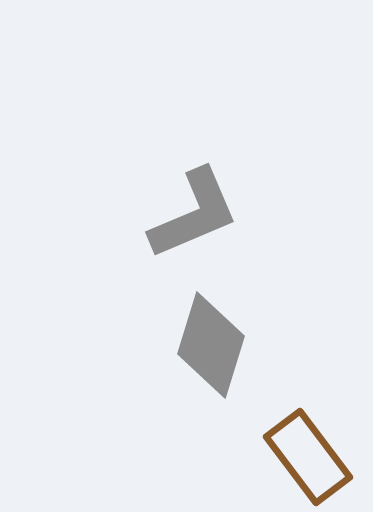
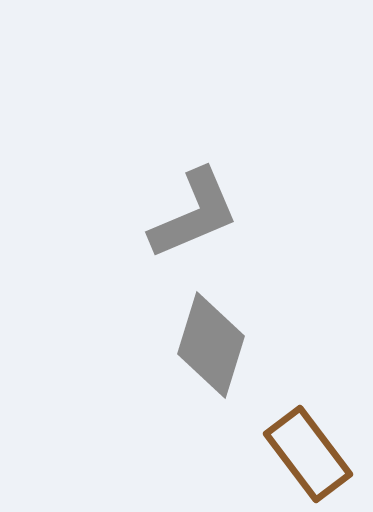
brown rectangle: moved 3 px up
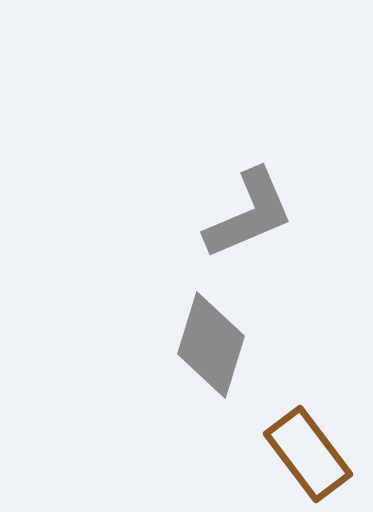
gray L-shape: moved 55 px right
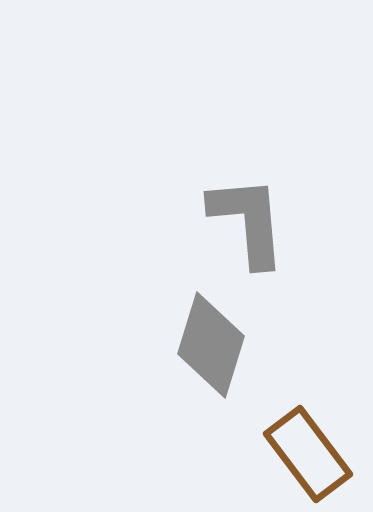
gray L-shape: moved 1 px left, 7 px down; rotated 72 degrees counterclockwise
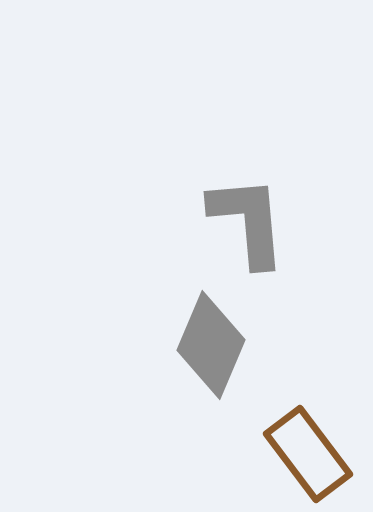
gray diamond: rotated 6 degrees clockwise
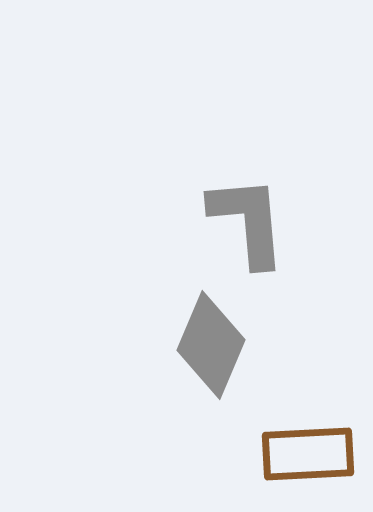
brown rectangle: rotated 56 degrees counterclockwise
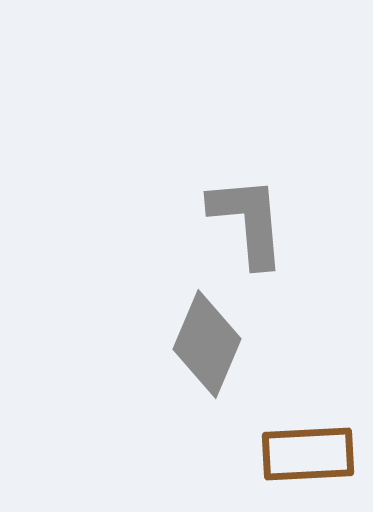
gray diamond: moved 4 px left, 1 px up
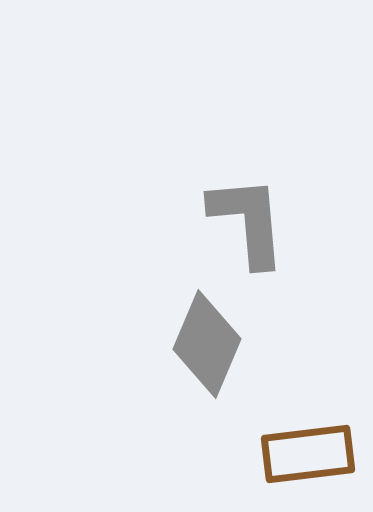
brown rectangle: rotated 4 degrees counterclockwise
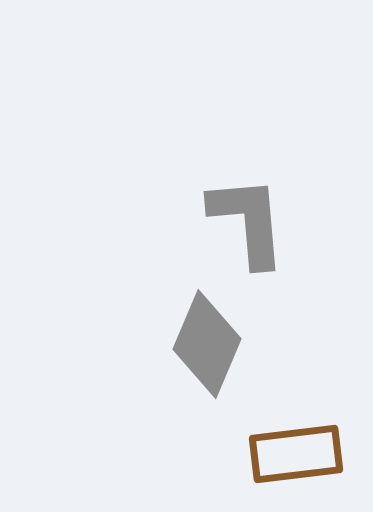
brown rectangle: moved 12 px left
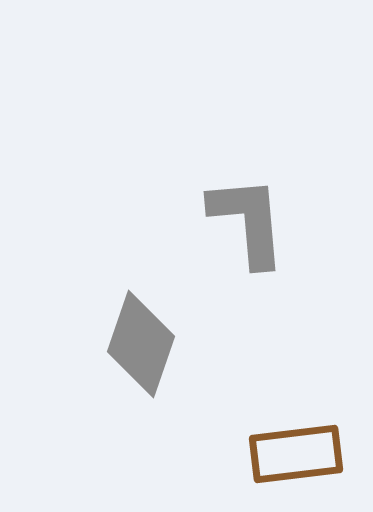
gray diamond: moved 66 px left; rotated 4 degrees counterclockwise
